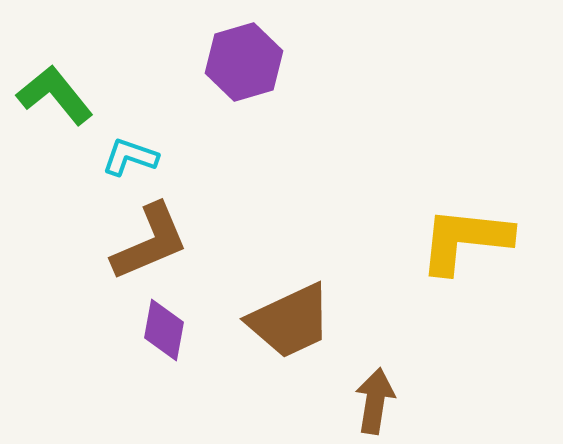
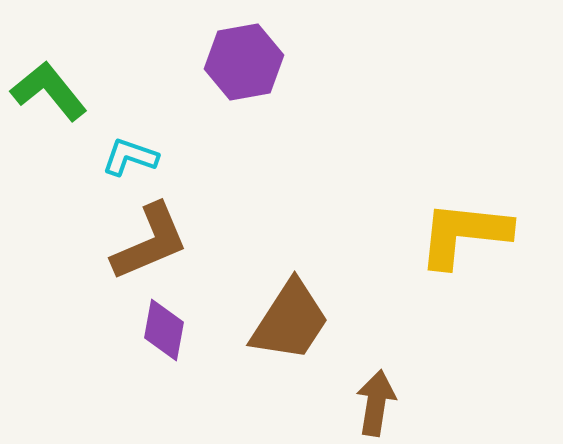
purple hexagon: rotated 6 degrees clockwise
green L-shape: moved 6 px left, 4 px up
yellow L-shape: moved 1 px left, 6 px up
brown trapezoid: rotated 32 degrees counterclockwise
brown arrow: moved 1 px right, 2 px down
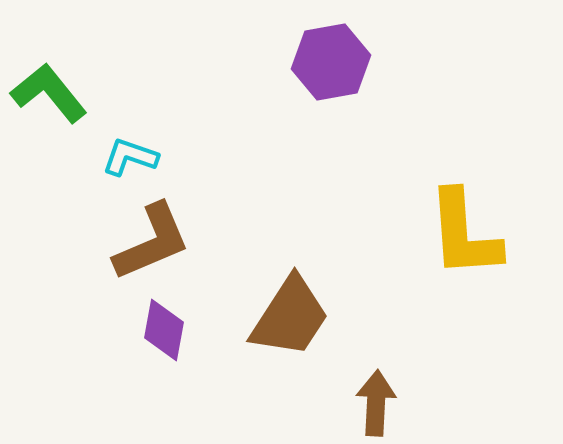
purple hexagon: moved 87 px right
green L-shape: moved 2 px down
yellow L-shape: rotated 100 degrees counterclockwise
brown L-shape: moved 2 px right
brown trapezoid: moved 4 px up
brown arrow: rotated 6 degrees counterclockwise
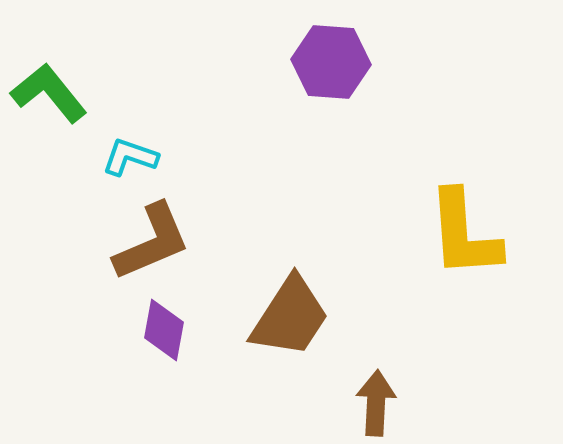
purple hexagon: rotated 14 degrees clockwise
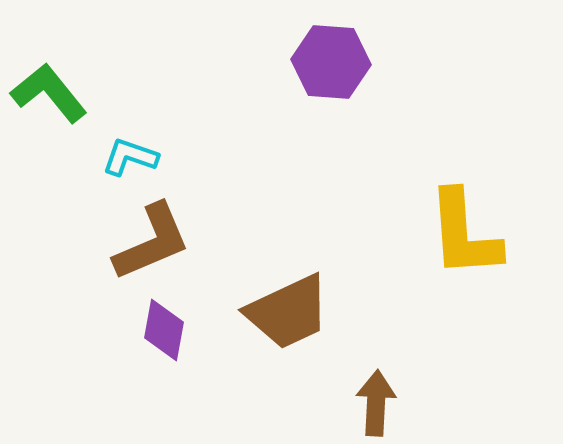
brown trapezoid: moved 2 px left, 5 px up; rotated 32 degrees clockwise
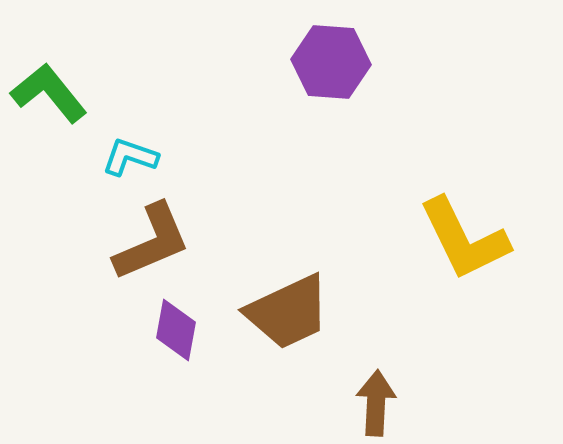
yellow L-shape: moved 5 px down; rotated 22 degrees counterclockwise
purple diamond: moved 12 px right
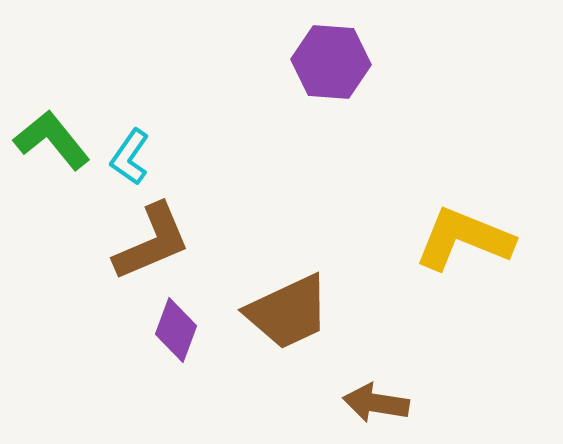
green L-shape: moved 3 px right, 47 px down
cyan L-shape: rotated 74 degrees counterclockwise
yellow L-shape: rotated 138 degrees clockwise
purple diamond: rotated 10 degrees clockwise
brown arrow: rotated 84 degrees counterclockwise
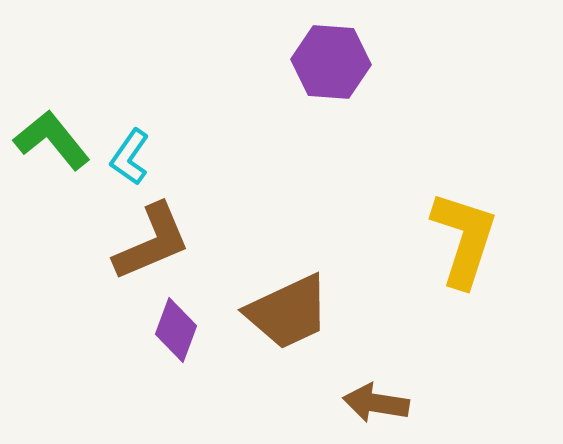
yellow L-shape: rotated 86 degrees clockwise
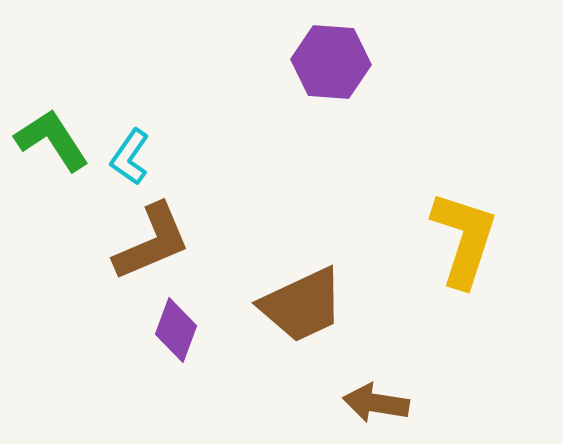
green L-shape: rotated 6 degrees clockwise
brown trapezoid: moved 14 px right, 7 px up
